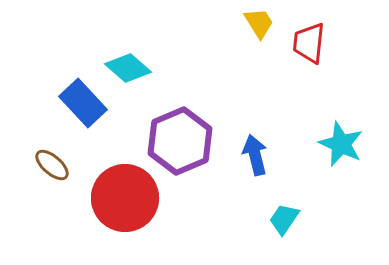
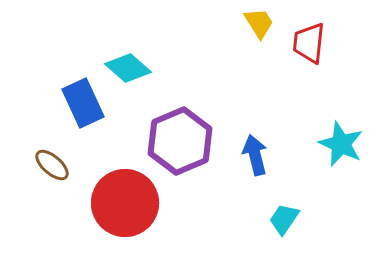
blue rectangle: rotated 18 degrees clockwise
red circle: moved 5 px down
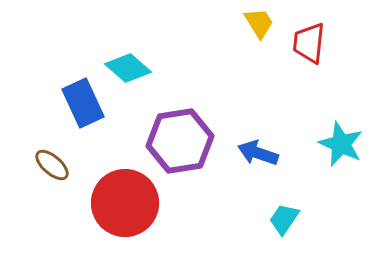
purple hexagon: rotated 14 degrees clockwise
blue arrow: moved 3 px right, 2 px up; rotated 57 degrees counterclockwise
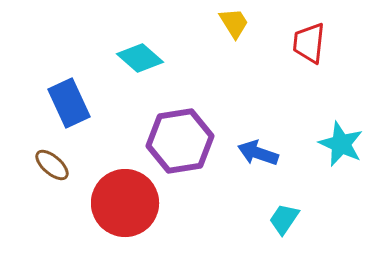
yellow trapezoid: moved 25 px left
cyan diamond: moved 12 px right, 10 px up
blue rectangle: moved 14 px left
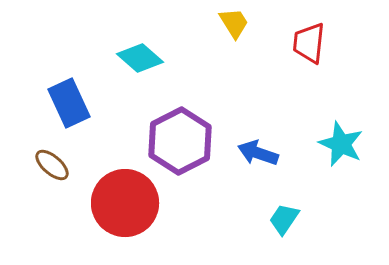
purple hexagon: rotated 18 degrees counterclockwise
